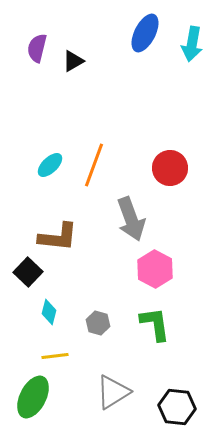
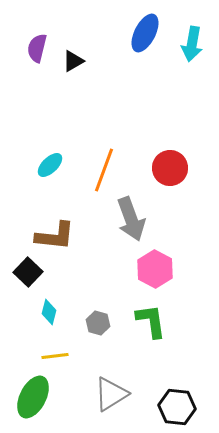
orange line: moved 10 px right, 5 px down
brown L-shape: moved 3 px left, 1 px up
green L-shape: moved 4 px left, 3 px up
gray triangle: moved 2 px left, 2 px down
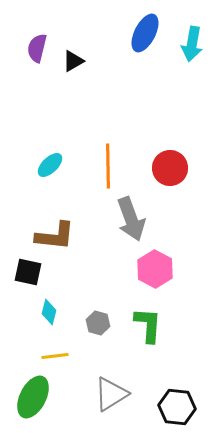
orange line: moved 4 px right, 4 px up; rotated 21 degrees counterclockwise
black square: rotated 32 degrees counterclockwise
green L-shape: moved 3 px left, 4 px down; rotated 12 degrees clockwise
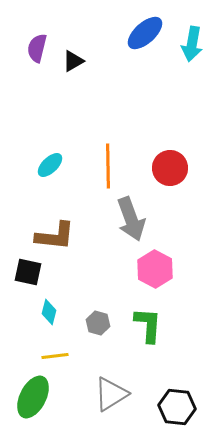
blue ellipse: rotated 21 degrees clockwise
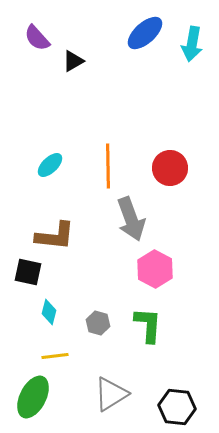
purple semicircle: moved 10 px up; rotated 56 degrees counterclockwise
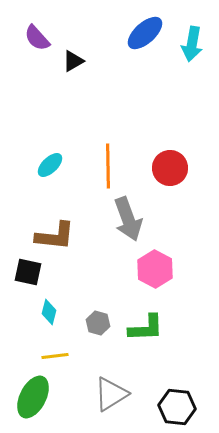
gray arrow: moved 3 px left
green L-shape: moved 2 px left, 3 px down; rotated 84 degrees clockwise
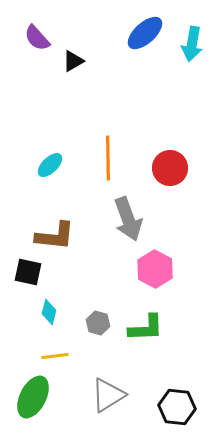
orange line: moved 8 px up
gray triangle: moved 3 px left, 1 px down
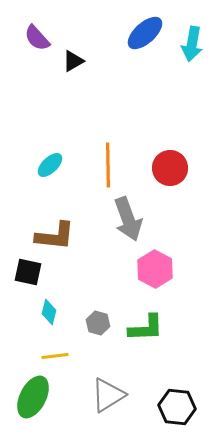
orange line: moved 7 px down
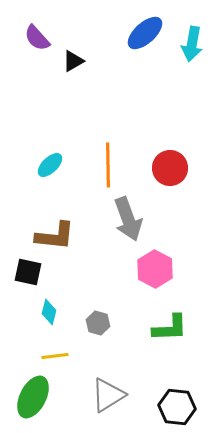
green L-shape: moved 24 px right
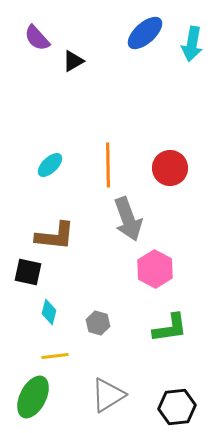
green L-shape: rotated 6 degrees counterclockwise
black hexagon: rotated 12 degrees counterclockwise
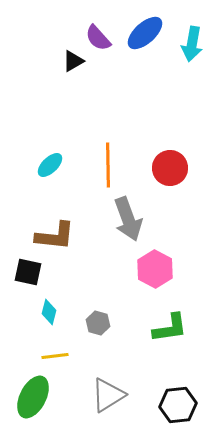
purple semicircle: moved 61 px right
black hexagon: moved 1 px right, 2 px up
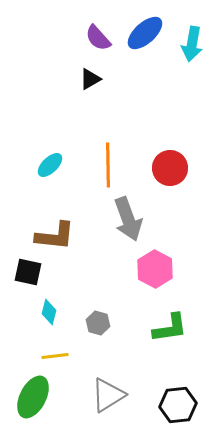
black triangle: moved 17 px right, 18 px down
